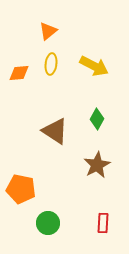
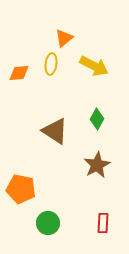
orange triangle: moved 16 px right, 7 px down
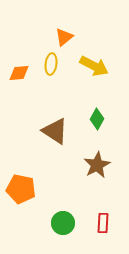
orange triangle: moved 1 px up
green circle: moved 15 px right
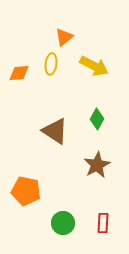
orange pentagon: moved 5 px right, 2 px down
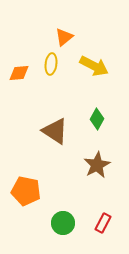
red rectangle: rotated 24 degrees clockwise
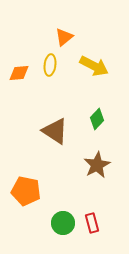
yellow ellipse: moved 1 px left, 1 px down
green diamond: rotated 15 degrees clockwise
red rectangle: moved 11 px left; rotated 42 degrees counterclockwise
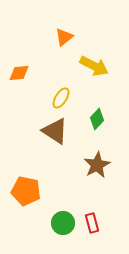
yellow ellipse: moved 11 px right, 33 px down; rotated 25 degrees clockwise
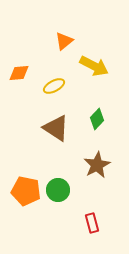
orange triangle: moved 4 px down
yellow ellipse: moved 7 px left, 12 px up; rotated 30 degrees clockwise
brown triangle: moved 1 px right, 3 px up
green circle: moved 5 px left, 33 px up
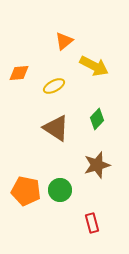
brown star: rotated 12 degrees clockwise
green circle: moved 2 px right
